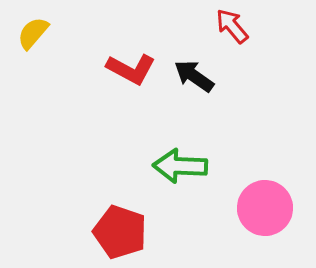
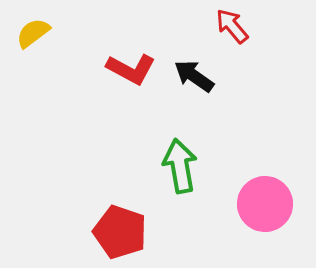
yellow semicircle: rotated 12 degrees clockwise
green arrow: rotated 78 degrees clockwise
pink circle: moved 4 px up
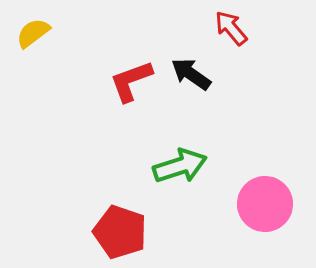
red arrow: moved 1 px left, 2 px down
red L-shape: moved 12 px down; rotated 132 degrees clockwise
black arrow: moved 3 px left, 2 px up
green arrow: rotated 82 degrees clockwise
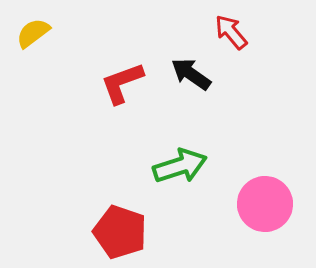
red arrow: moved 4 px down
red L-shape: moved 9 px left, 2 px down
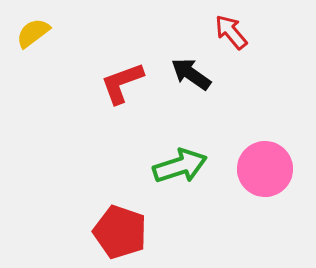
pink circle: moved 35 px up
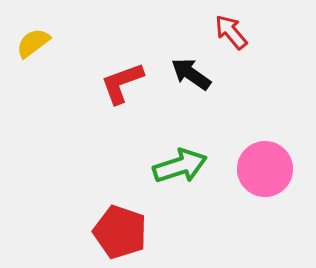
yellow semicircle: moved 10 px down
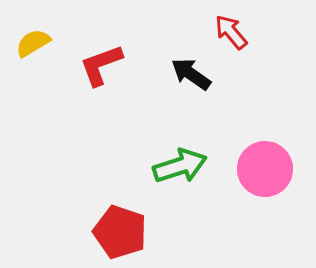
yellow semicircle: rotated 6 degrees clockwise
red L-shape: moved 21 px left, 18 px up
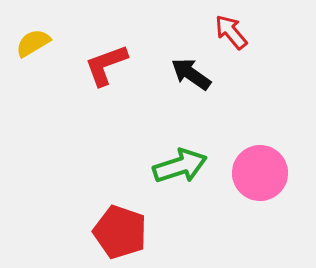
red L-shape: moved 5 px right
pink circle: moved 5 px left, 4 px down
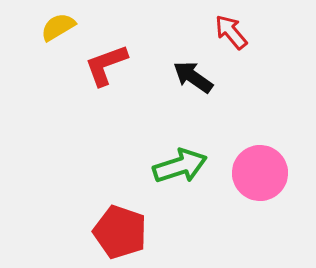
yellow semicircle: moved 25 px right, 16 px up
black arrow: moved 2 px right, 3 px down
